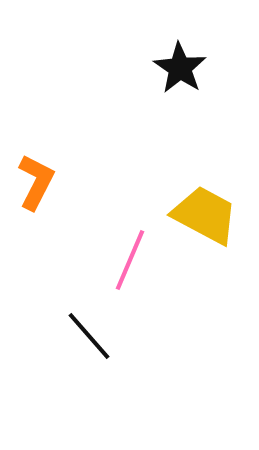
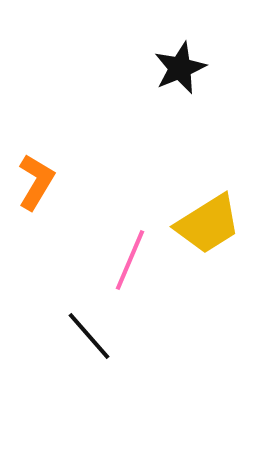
black star: rotated 16 degrees clockwise
orange L-shape: rotated 4 degrees clockwise
yellow trapezoid: moved 3 px right, 9 px down; rotated 120 degrees clockwise
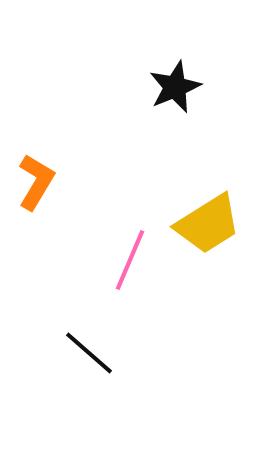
black star: moved 5 px left, 19 px down
black line: moved 17 px down; rotated 8 degrees counterclockwise
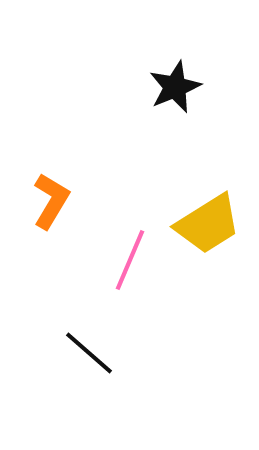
orange L-shape: moved 15 px right, 19 px down
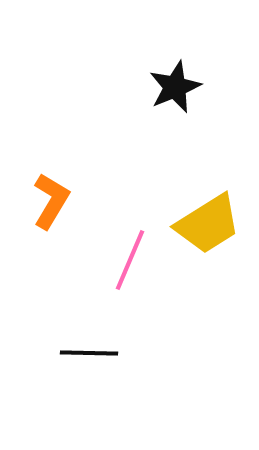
black line: rotated 40 degrees counterclockwise
